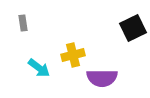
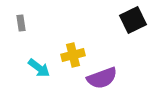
gray rectangle: moved 2 px left
black square: moved 8 px up
purple semicircle: rotated 20 degrees counterclockwise
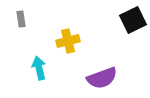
gray rectangle: moved 4 px up
yellow cross: moved 5 px left, 14 px up
cyan arrow: rotated 140 degrees counterclockwise
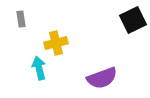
yellow cross: moved 12 px left, 2 px down
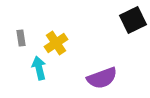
gray rectangle: moved 19 px down
yellow cross: rotated 20 degrees counterclockwise
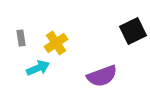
black square: moved 11 px down
cyan arrow: moved 1 px left; rotated 80 degrees clockwise
purple semicircle: moved 2 px up
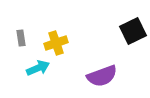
yellow cross: rotated 15 degrees clockwise
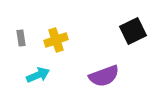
yellow cross: moved 3 px up
cyan arrow: moved 7 px down
purple semicircle: moved 2 px right
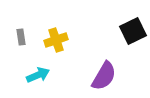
gray rectangle: moved 1 px up
purple semicircle: rotated 40 degrees counterclockwise
